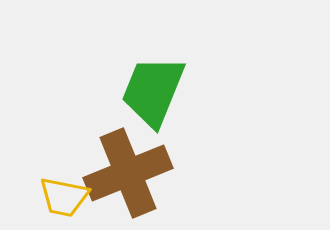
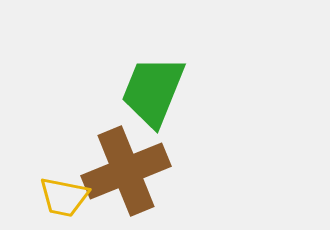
brown cross: moved 2 px left, 2 px up
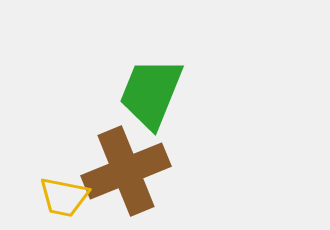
green trapezoid: moved 2 px left, 2 px down
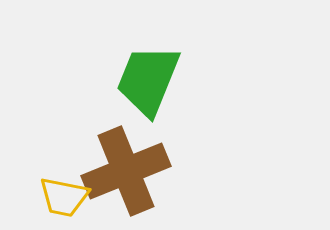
green trapezoid: moved 3 px left, 13 px up
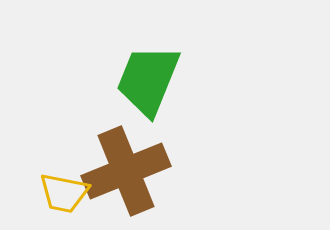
yellow trapezoid: moved 4 px up
